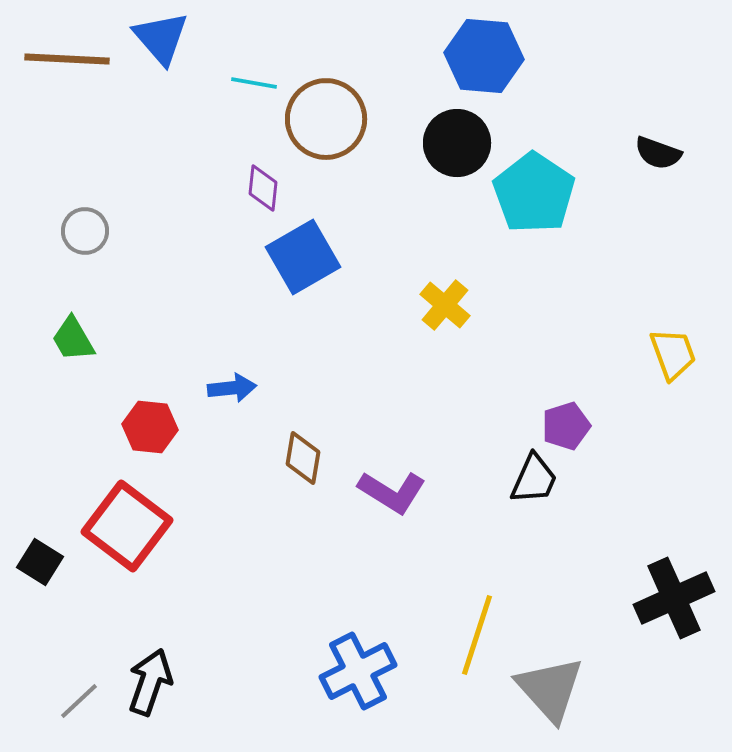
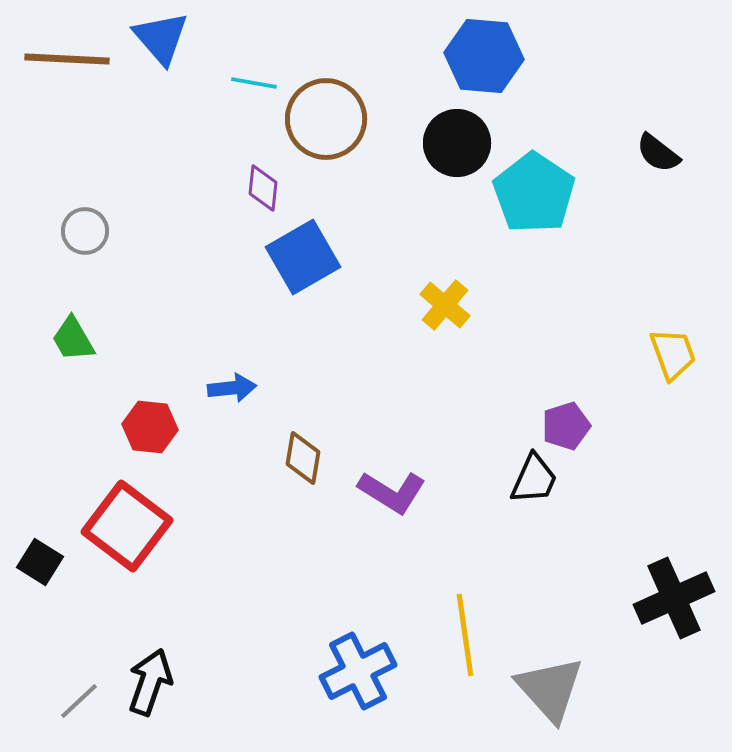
black semicircle: rotated 18 degrees clockwise
yellow line: moved 12 px left; rotated 26 degrees counterclockwise
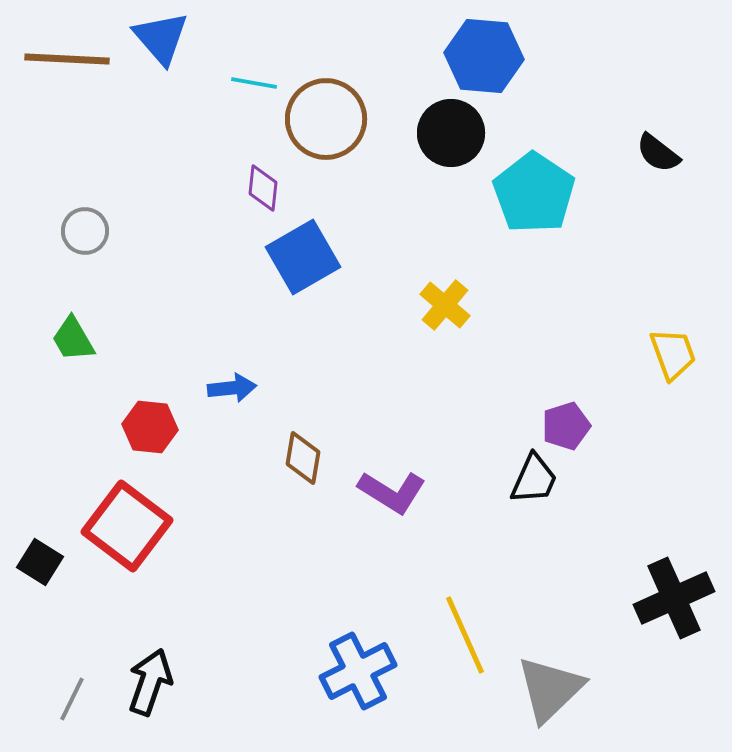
black circle: moved 6 px left, 10 px up
yellow line: rotated 16 degrees counterclockwise
gray triangle: rotated 28 degrees clockwise
gray line: moved 7 px left, 2 px up; rotated 21 degrees counterclockwise
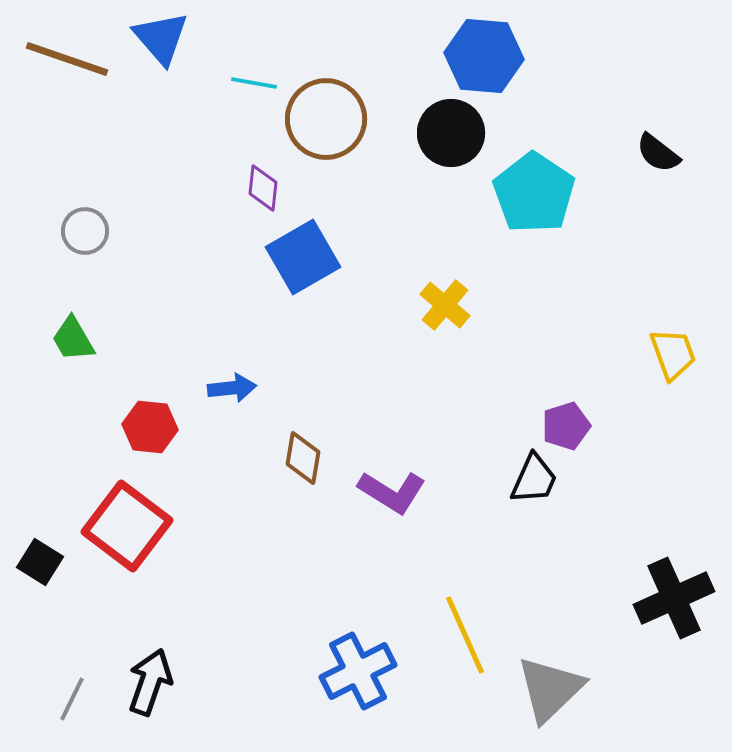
brown line: rotated 16 degrees clockwise
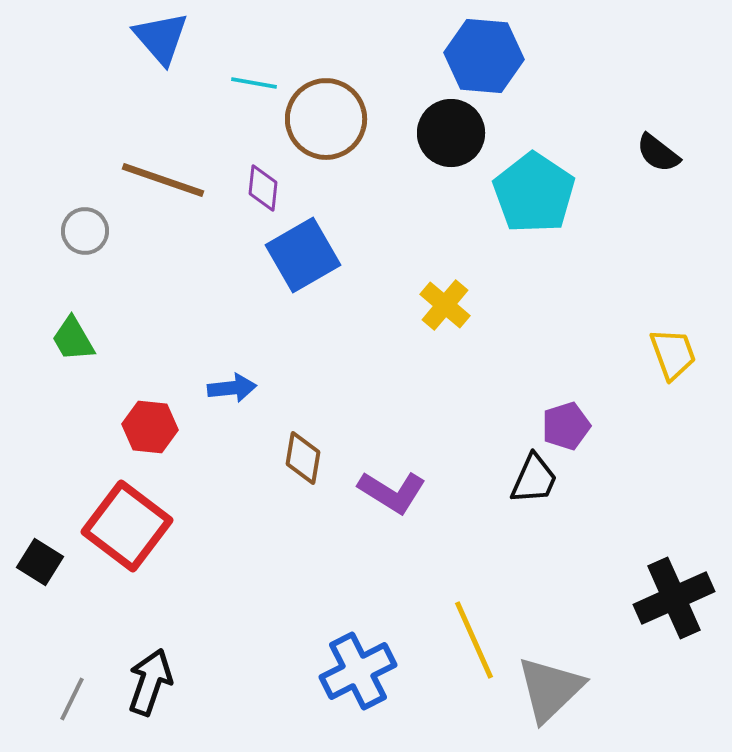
brown line: moved 96 px right, 121 px down
blue square: moved 2 px up
yellow line: moved 9 px right, 5 px down
